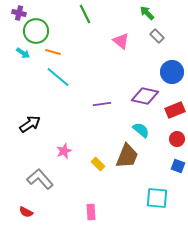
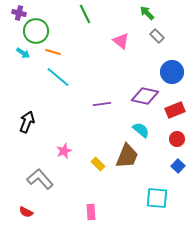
black arrow: moved 3 px left, 2 px up; rotated 35 degrees counterclockwise
blue square: rotated 24 degrees clockwise
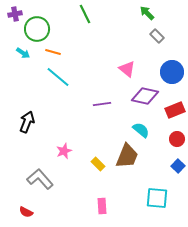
purple cross: moved 4 px left, 1 px down; rotated 24 degrees counterclockwise
green circle: moved 1 px right, 2 px up
pink triangle: moved 6 px right, 28 px down
pink rectangle: moved 11 px right, 6 px up
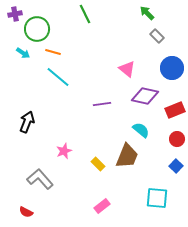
blue circle: moved 4 px up
blue square: moved 2 px left
pink rectangle: rotated 56 degrees clockwise
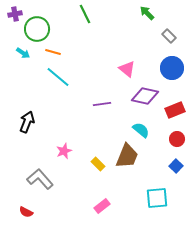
gray rectangle: moved 12 px right
cyan square: rotated 10 degrees counterclockwise
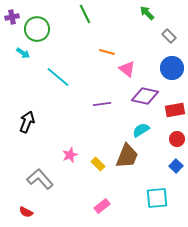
purple cross: moved 3 px left, 3 px down
orange line: moved 54 px right
red rectangle: rotated 12 degrees clockwise
cyan semicircle: rotated 72 degrees counterclockwise
pink star: moved 6 px right, 4 px down
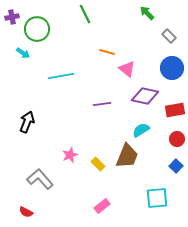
cyan line: moved 3 px right, 1 px up; rotated 50 degrees counterclockwise
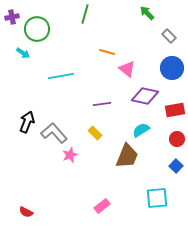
green line: rotated 42 degrees clockwise
yellow rectangle: moved 3 px left, 31 px up
gray L-shape: moved 14 px right, 46 px up
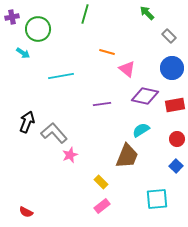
green circle: moved 1 px right
red rectangle: moved 5 px up
yellow rectangle: moved 6 px right, 49 px down
cyan square: moved 1 px down
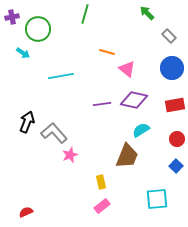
purple diamond: moved 11 px left, 4 px down
yellow rectangle: rotated 32 degrees clockwise
red semicircle: rotated 128 degrees clockwise
